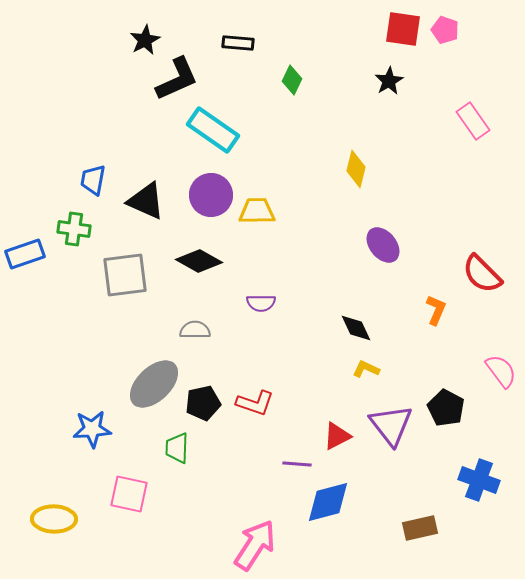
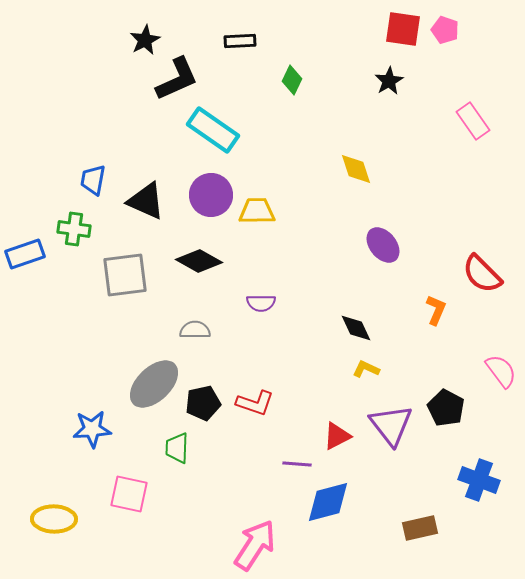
black rectangle at (238, 43): moved 2 px right, 2 px up; rotated 8 degrees counterclockwise
yellow diamond at (356, 169): rotated 33 degrees counterclockwise
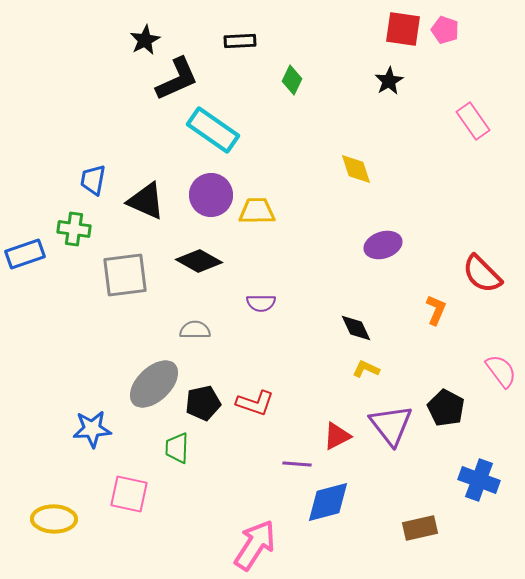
purple ellipse at (383, 245): rotated 69 degrees counterclockwise
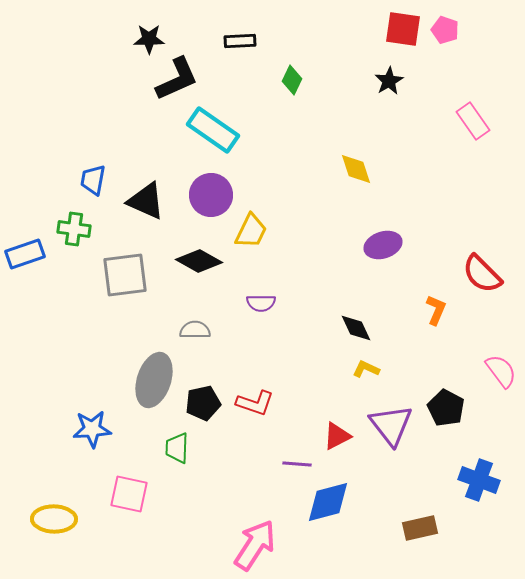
black star at (145, 40): moved 4 px right, 1 px up; rotated 28 degrees clockwise
yellow trapezoid at (257, 211): moved 6 px left, 20 px down; rotated 117 degrees clockwise
gray ellipse at (154, 384): moved 4 px up; rotated 28 degrees counterclockwise
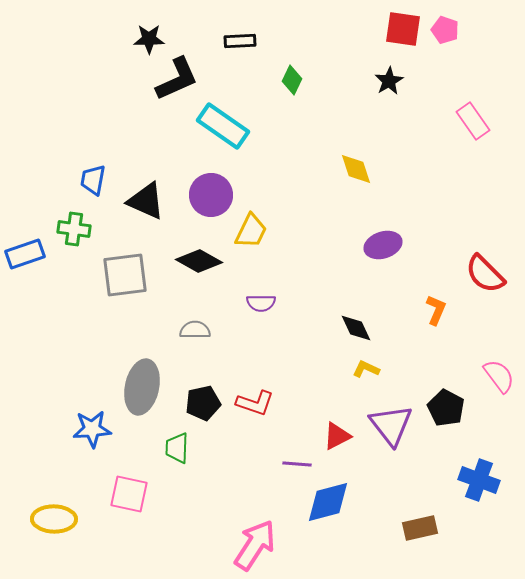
cyan rectangle at (213, 130): moved 10 px right, 4 px up
red semicircle at (482, 274): moved 3 px right
pink semicircle at (501, 371): moved 2 px left, 5 px down
gray ellipse at (154, 380): moved 12 px left, 7 px down; rotated 6 degrees counterclockwise
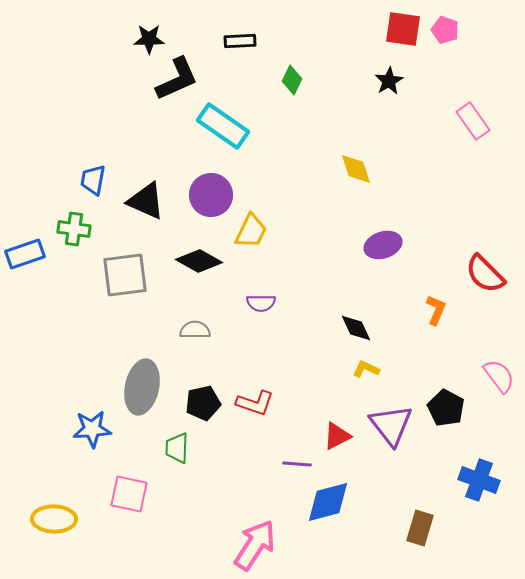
brown rectangle at (420, 528): rotated 60 degrees counterclockwise
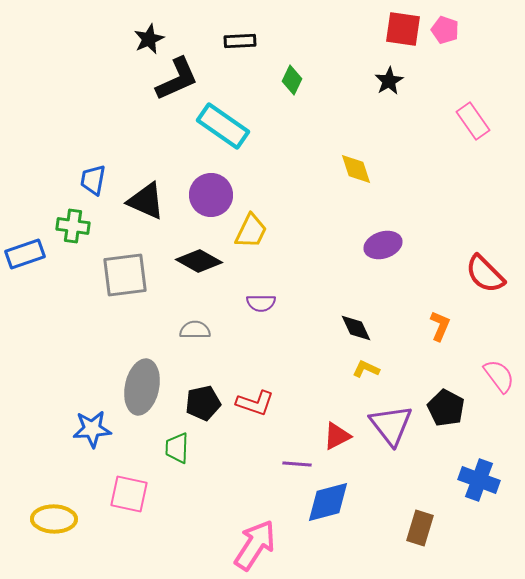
black star at (149, 39): rotated 24 degrees counterclockwise
green cross at (74, 229): moved 1 px left, 3 px up
orange L-shape at (436, 310): moved 4 px right, 16 px down
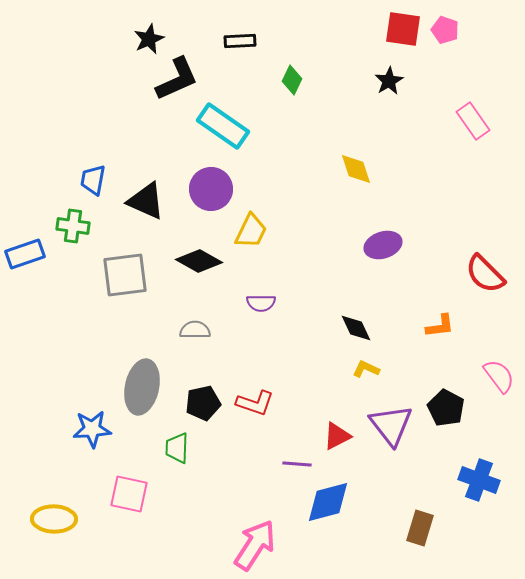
purple circle at (211, 195): moved 6 px up
orange L-shape at (440, 326): rotated 60 degrees clockwise
